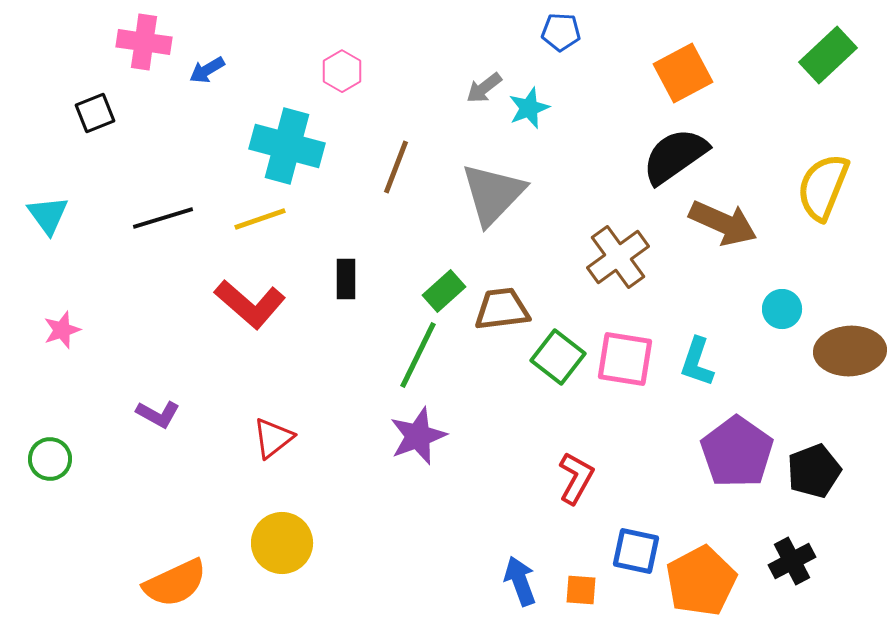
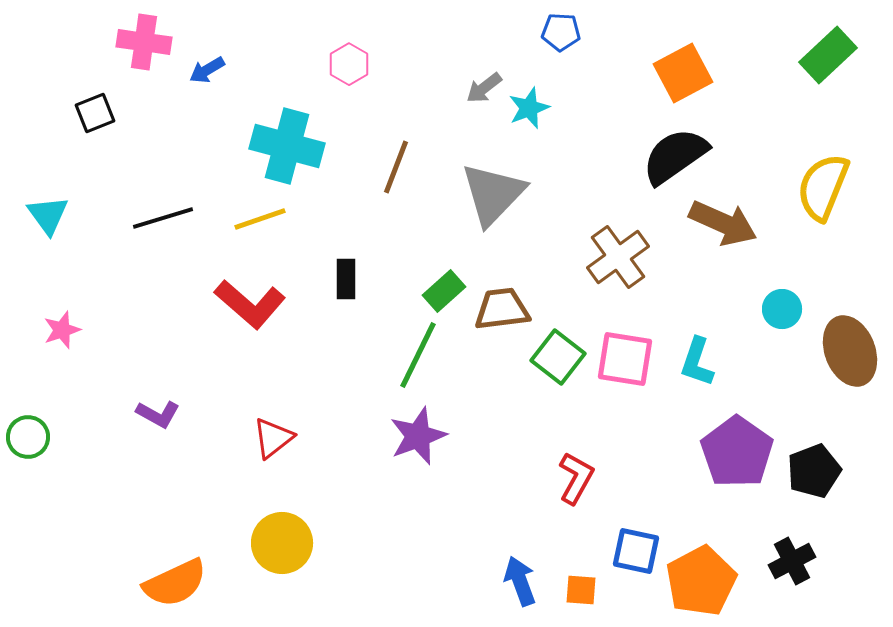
pink hexagon at (342, 71): moved 7 px right, 7 px up
brown ellipse at (850, 351): rotated 72 degrees clockwise
green circle at (50, 459): moved 22 px left, 22 px up
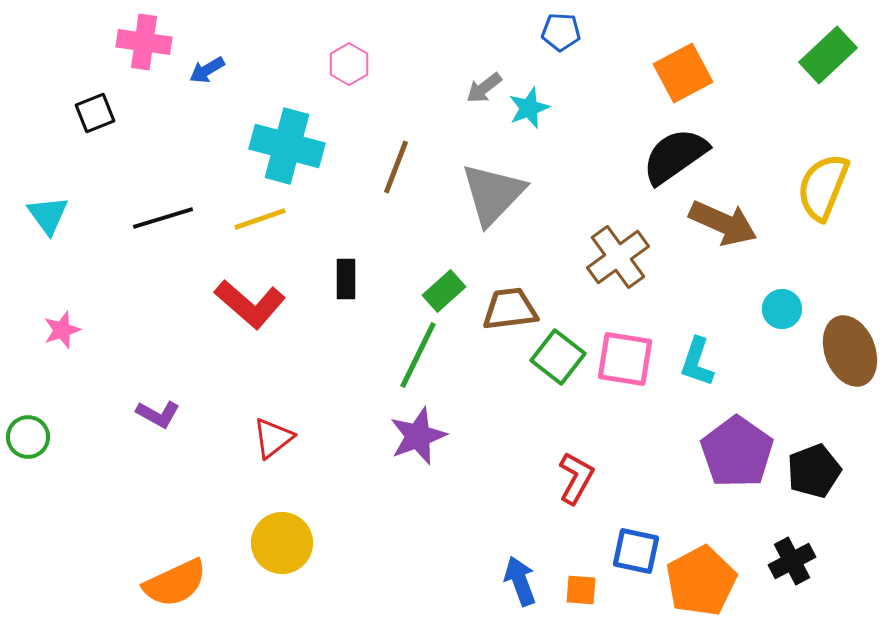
brown trapezoid at (502, 309): moved 8 px right
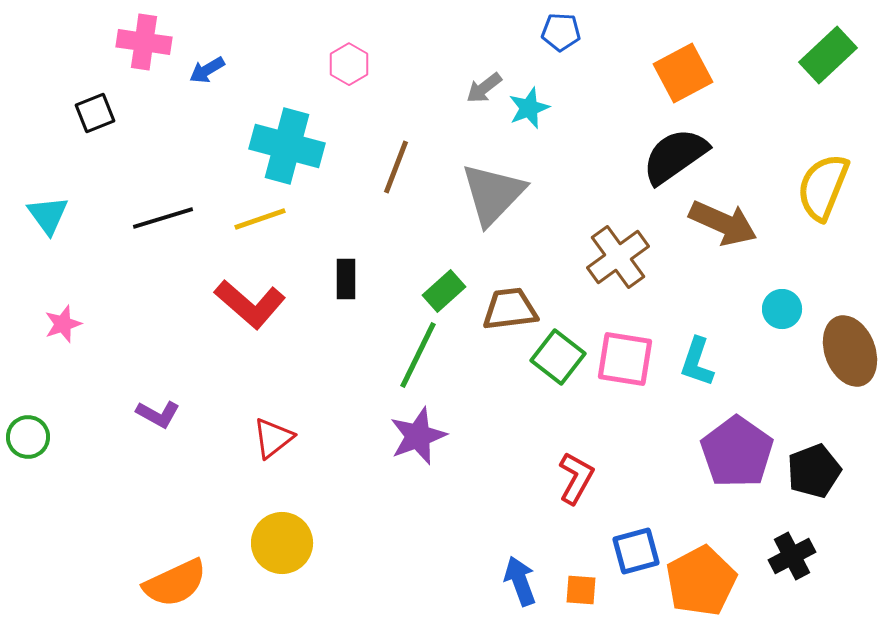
pink star at (62, 330): moved 1 px right, 6 px up
blue square at (636, 551): rotated 27 degrees counterclockwise
black cross at (792, 561): moved 5 px up
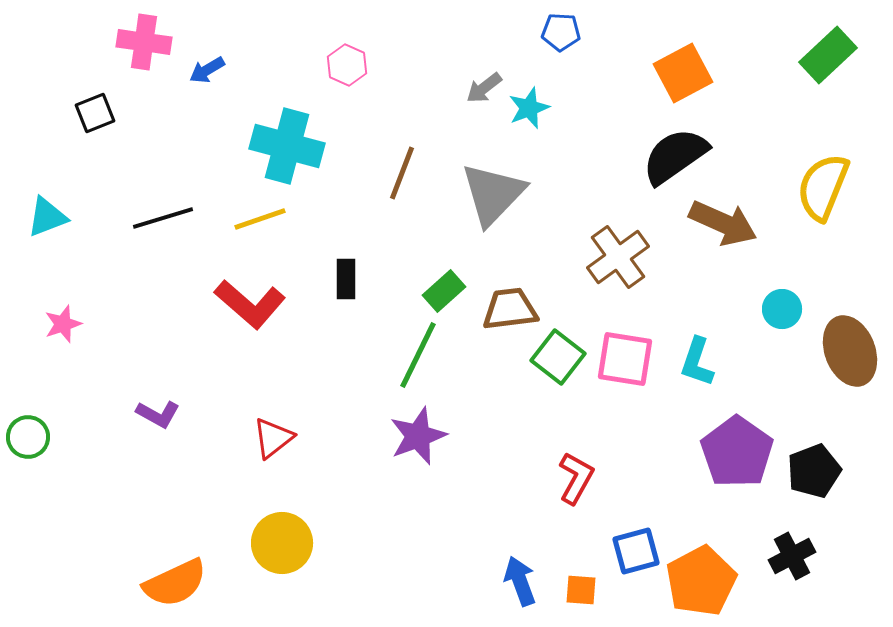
pink hexagon at (349, 64): moved 2 px left, 1 px down; rotated 6 degrees counterclockwise
brown line at (396, 167): moved 6 px right, 6 px down
cyan triangle at (48, 215): moved 1 px left, 2 px down; rotated 45 degrees clockwise
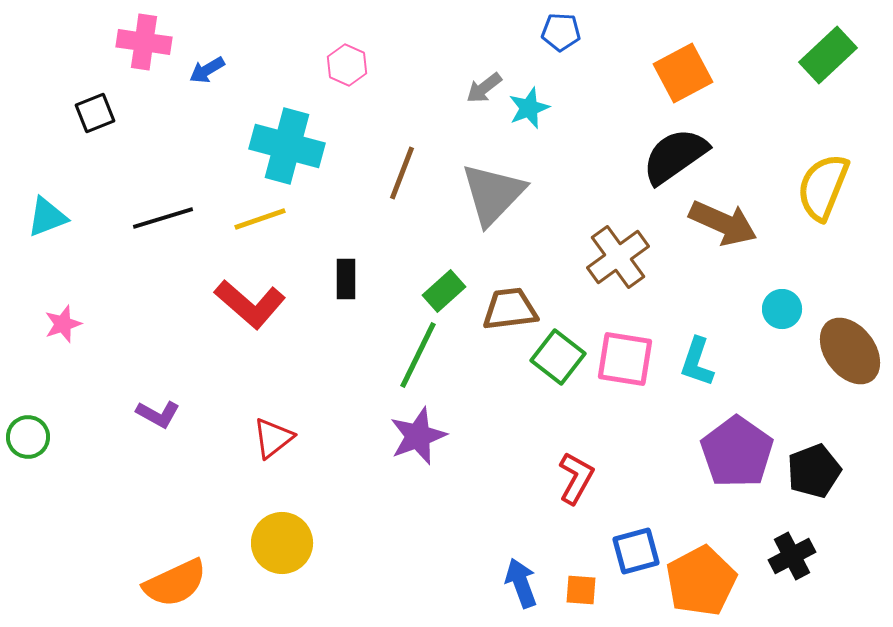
brown ellipse at (850, 351): rotated 16 degrees counterclockwise
blue arrow at (520, 581): moved 1 px right, 2 px down
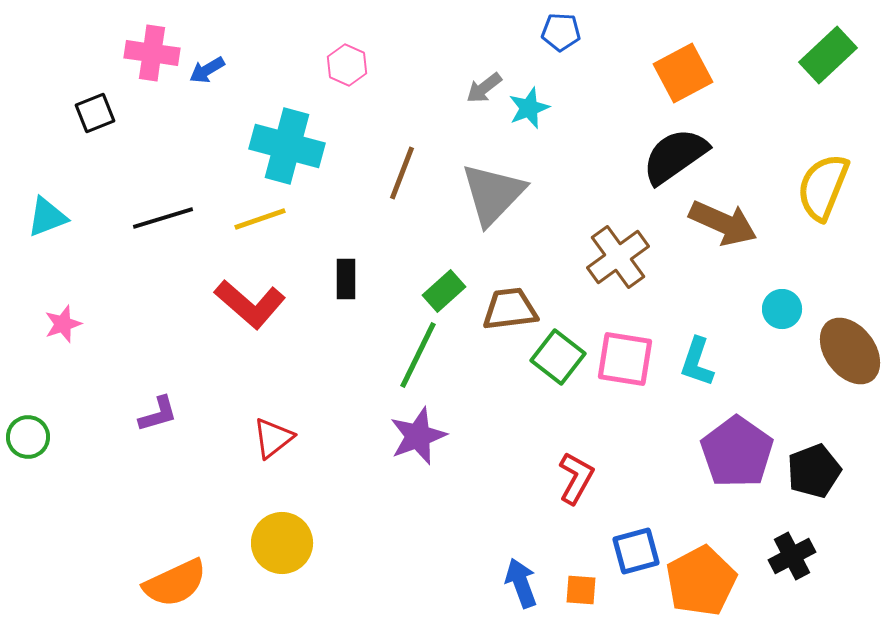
pink cross at (144, 42): moved 8 px right, 11 px down
purple L-shape at (158, 414): rotated 45 degrees counterclockwise
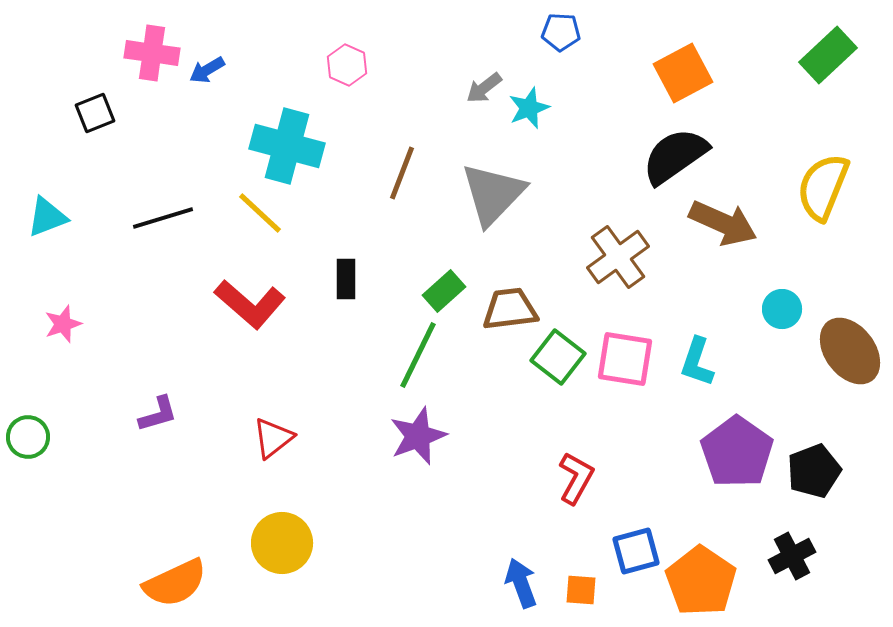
yellow line at (260, 219): moved 6 px up; rotated 62 degrees clockwise
orange pentagon at (701, 581): rotated 10 degrees counterclockwise
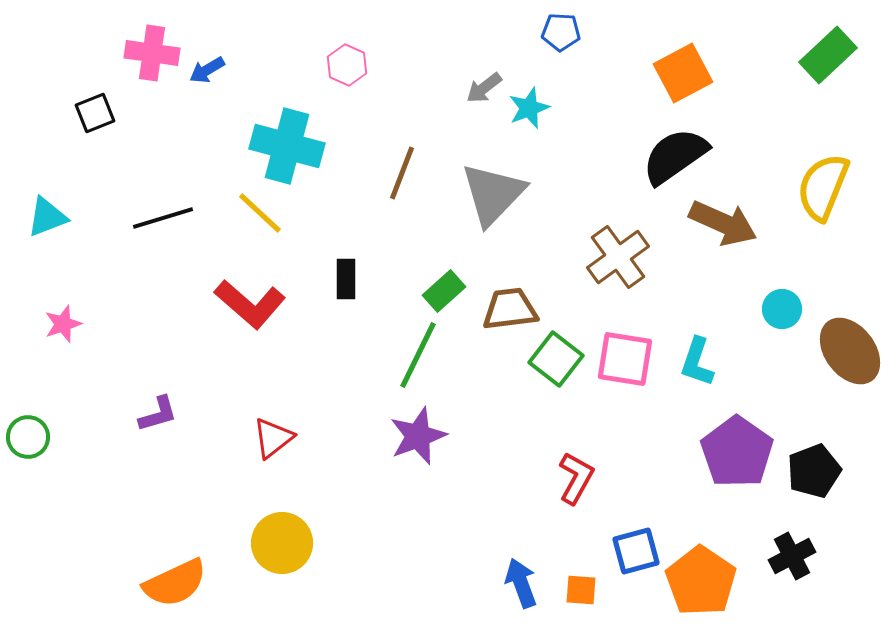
green square at (558, 357): moved 2 px left, 2 px down
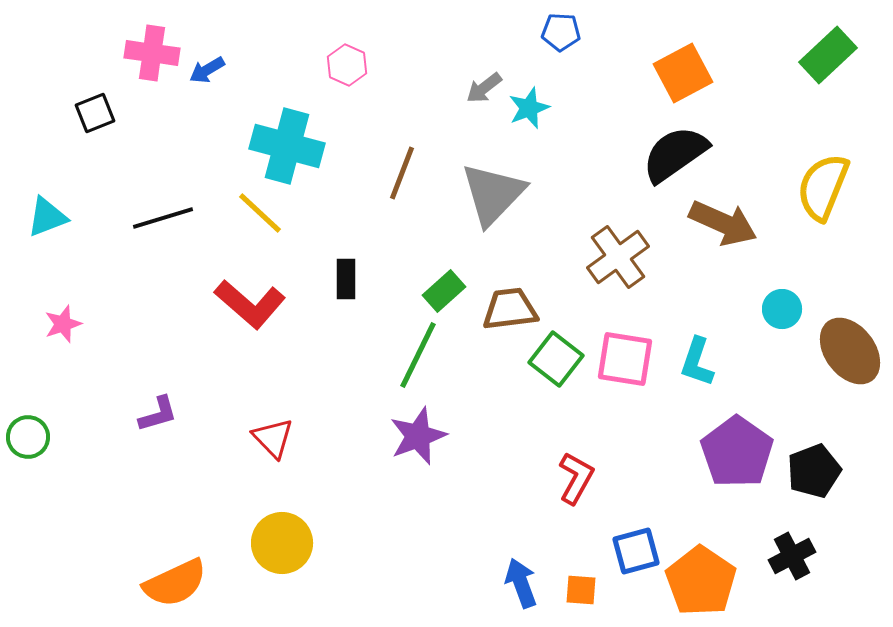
black semicircle at (675, 156): moved 2 px up
red triangle at (273, 438): rotated 36 degrees counterclockwise
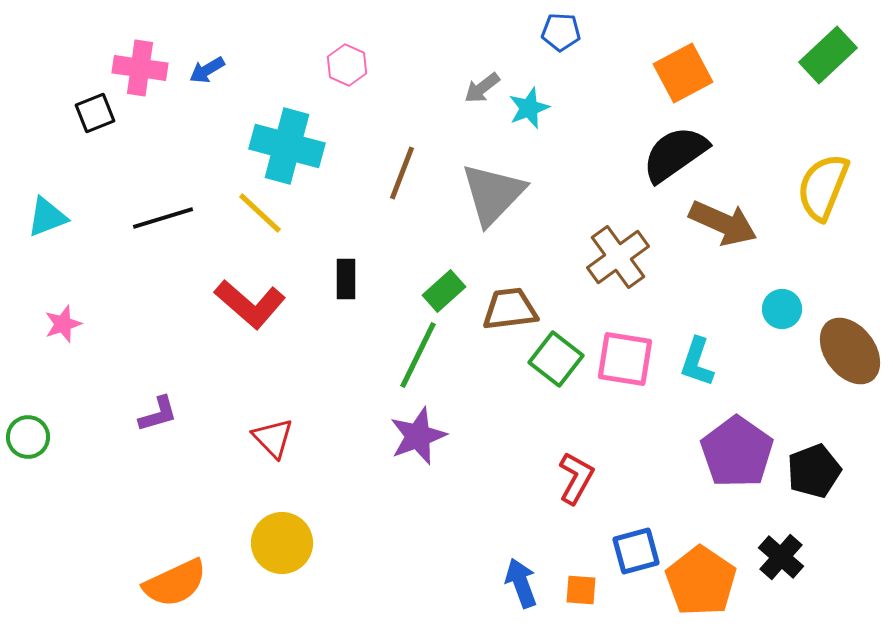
pink cross at (152, 53): moved 12 px left, 15 px down
gray arrow at (484, 88): moved 2 px left
black cross at (792, 556): moved 11 px left, 1 px down; rotated 21 degrees counterclockwise
